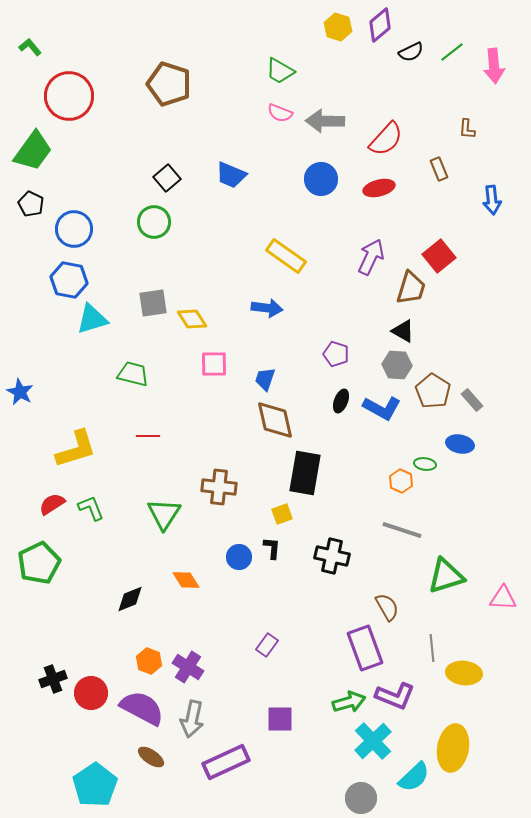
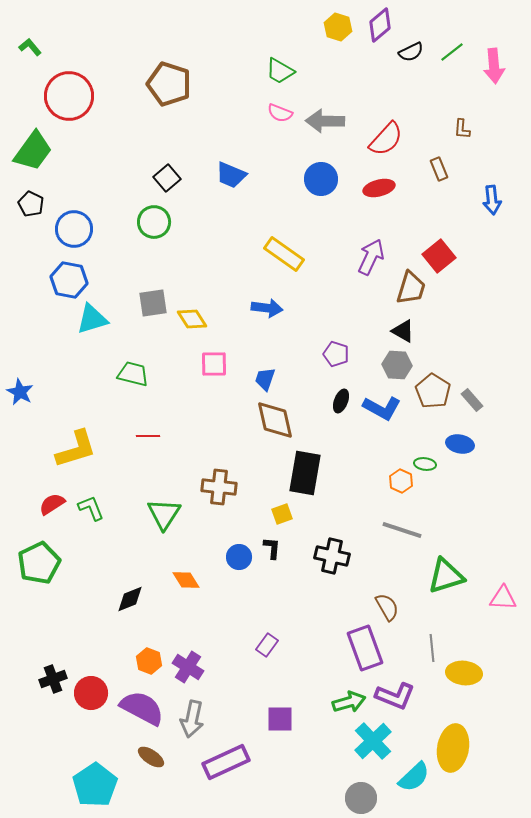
brown L-shape at (467, 129): moved 5 px left
yellow rectangle at (286, 256): moved 2 px left, 2 px up
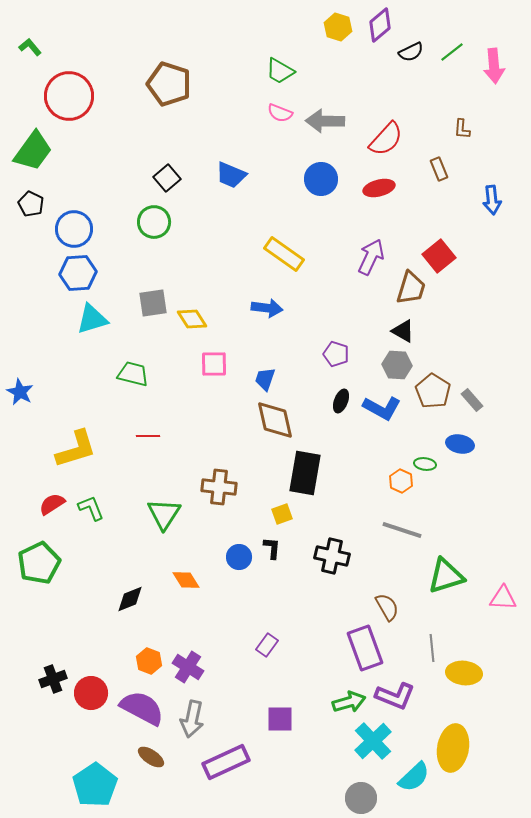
blue hexagon at (69, 280): moved 9 px right, 7 px up; rotated 15 degrees counterclockwise
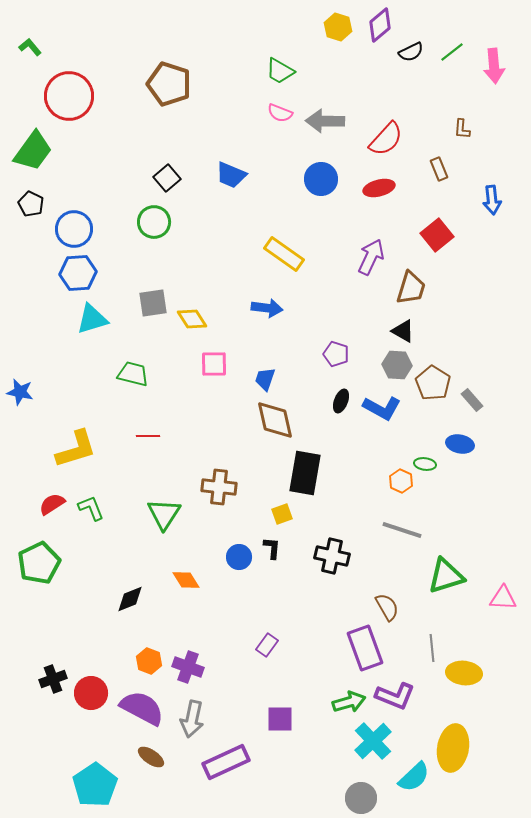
red square at (439, 256): moved 2 px left, 21 px up
brown pentagon at (433, 391): moved 8 px up
blue star at (20, 392): rotated 16 degrees counterclockwise
purple cross at (188, 667): rotated 12 degrees counterclockwise
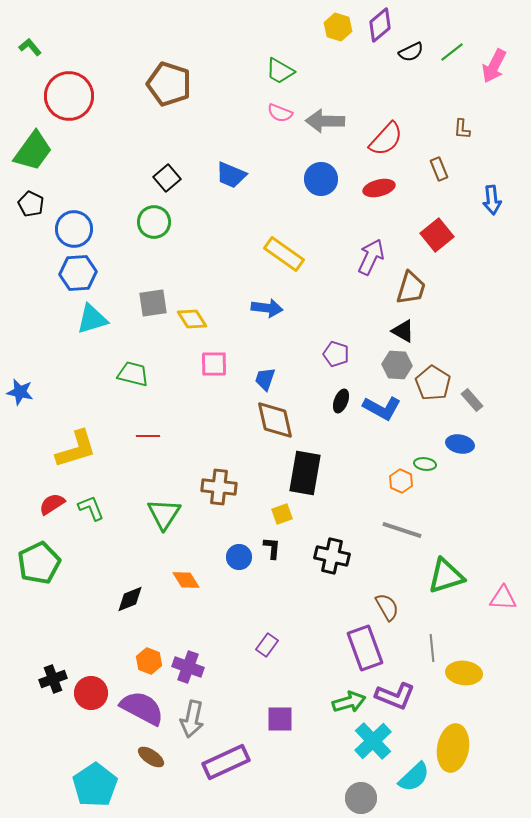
pink arrow at (494, 66): rotated 32 degrees clockwise
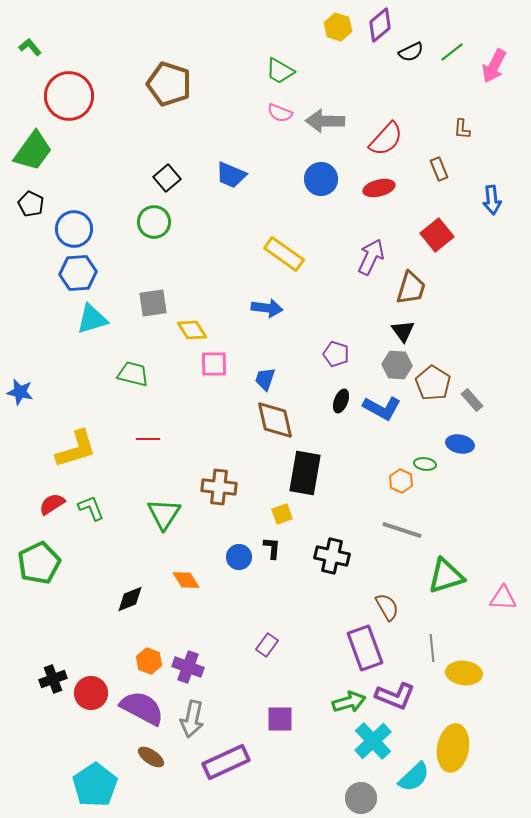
yellow diamond at (192, 319): moved 11 px down
black triangle at (403, 331): rotated 25 degrees clockwise
red line at (148, 436): moved 3 px down
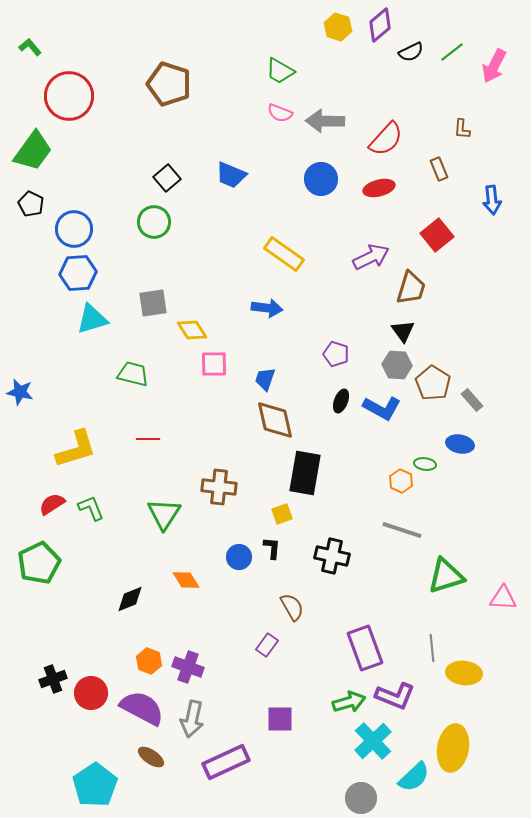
purple arrow at (371, 257): rotated 39 degrees clockwise
brown semicircle at (387, 607): moved 95 px left
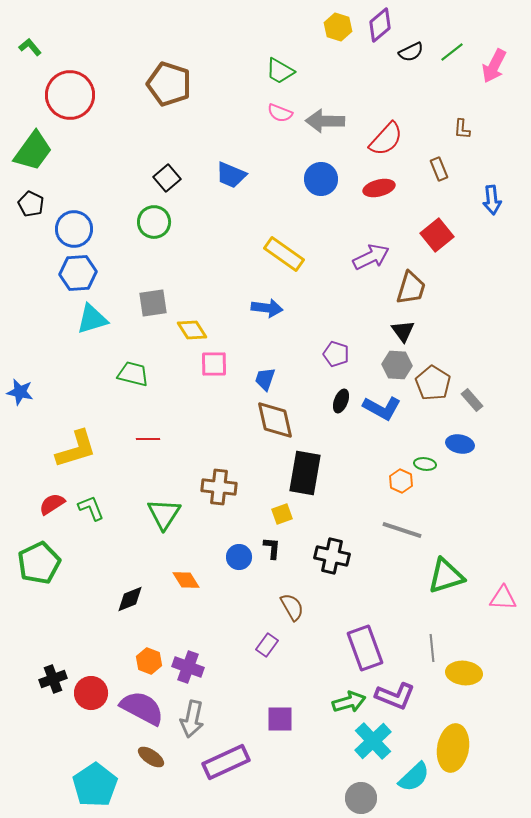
red circle at (69, 96): moved 1 px right, 1 px up
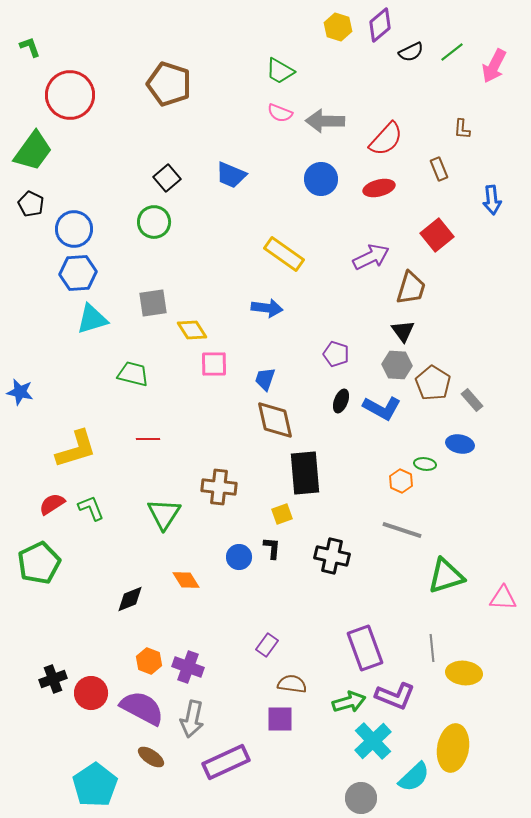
green L-shape at (30, 47): rotated 20 degrees clockwise
black rectangle at (305, 473): rotated 15 degrees counterclockwise
brown semicircle at (292, 607): moved 77 px down; rotated 52 degrees counterclockwise
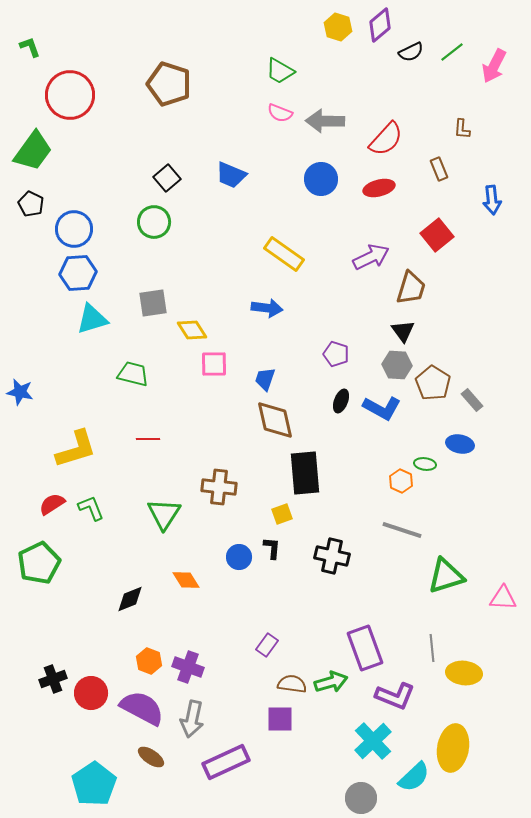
green arrow at (349, 702): moved 18 px left, 20 px up
cyan pentagon at (95, 785): moved 1 px left, 1 px up
